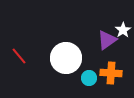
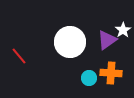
white circle: moved 4 px right, 16 px up
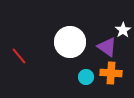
purple triangle: moved 7 px down; rotated 50 degrees counterclockwise
cyan circle: moved 3 px left, 1 px up
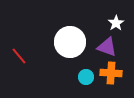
white star: moved 7 px left, 7 px up
purple triangle: rotated 15 degrees counterclockwise
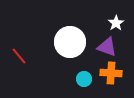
cyan circle: moved 2 px left, 2 px down
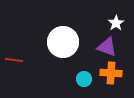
white circle: moved 7 px left
red line: moved 5 px left, 4 px down; rotated 42 degrees counterclockwise
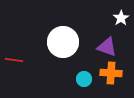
white star: moved 5 px right, 5 px up
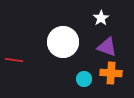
white star: moved 20 px left
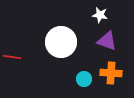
white star: moved 1 px left, 3 px up; rotated 28 degrees counterclockwise
white circle: moved 2 px left
purple triangle: moved 6 px up
red line: moved 2 px left, 3 px up
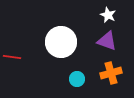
white star: moved 8 px right; rotated 14 degrees clockwise
orange cross: rotated 20 degrees counterclockwise
cyan circle: moved 7 px left
